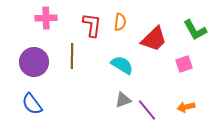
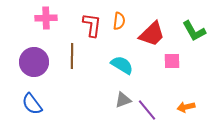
orange semicircle: moved 1 px left, 1 px up
green L-shape: moved 1 px left, 1 px down
red trapezoid: moved 2 px left, 5 px up
pink square: moved 12 px left, 3 px up; rotated 18 degrees clockwise
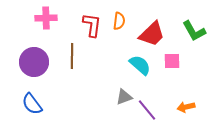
cyan semicircle: moved 18 px right; rotated 10 degrees clockwise
gray triangle: moved 1 px right, 3 px up
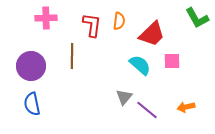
green L-shape: moved 3 px right, 13 px up
purple circle: moved 3 px left, 4 px down
gray triangle: rotated 30 degrees counterclockwise
blue semicircle: rotated 25 degrees clockwise
purple line: rotated 10 degrees counterclockwise
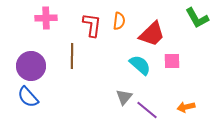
blue semicircle: moved 4 px left, 7 px up; rotated 30 degrees counterclockwise
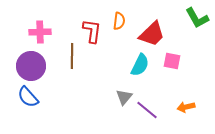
pink cross: moved 6 px left, 14 px down
red L-shape: moved 6 px down
pink square: rotated 12 degrees clockwise
cyan semicircle: rotated 75 degrees clockwise
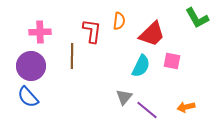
cyan semicircle: moved 1 px right, 1 px down
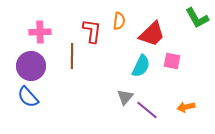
gray triangle: moved 1 px right
